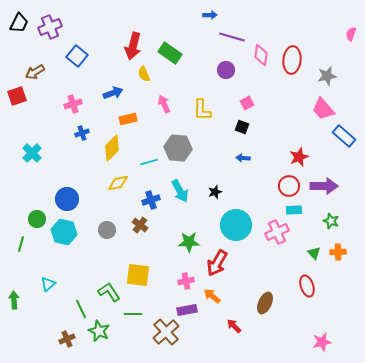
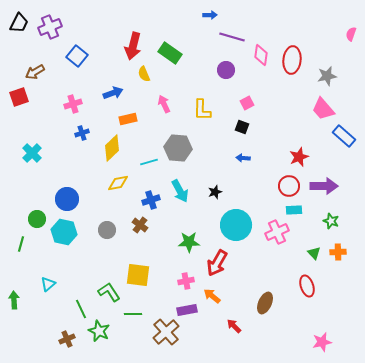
red square at (17, 96): moved 2 px right, 1 px down
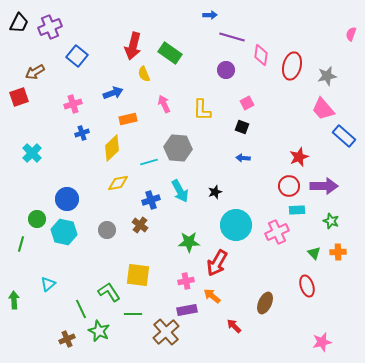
red ellipse at (292, 60): moved 6 px down; rotated 8 degrees clockwise
cyan rectangle at (294, 210): moved 3 px right
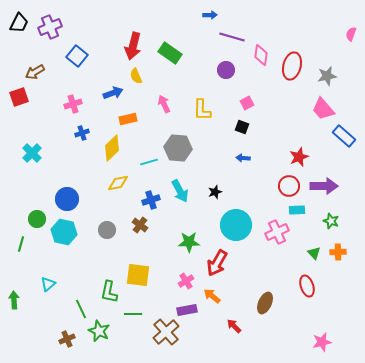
yellow semicircle at (144, 74): moved 8 px left, 2 px down
pink cross at (186, 281): rotated 21 degrees counterclockwise
green L-shape at (109, 292): rotated 135 degrees counterclockwise
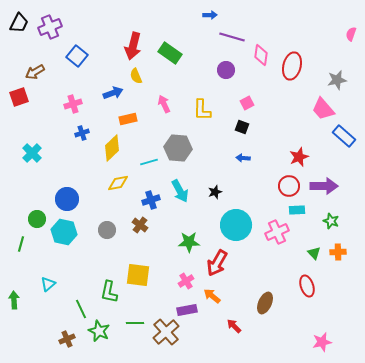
gray star at (327, 76): moved 10 px right, 4 px down
green line at (133, 314): moved 2 px right, 9 px down
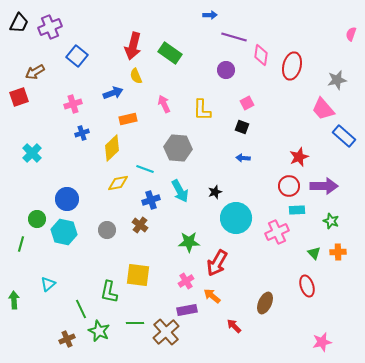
purple line at (232, 37): moved 2 px right
cyan line at (149, 162): moved 4 px left, 7 px down; rotated 36 degrees clockwise
cyan circle at (236, 225): moved 7 px up
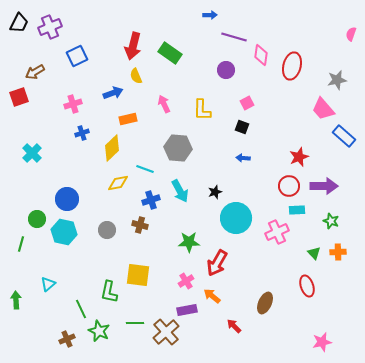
blue square at (77, 56): rotated 25 degrees clockwise
brown cross at (140, 225): rotated 21 degrees counterclockwise
green arrow at (14, 300): moved 2 px right
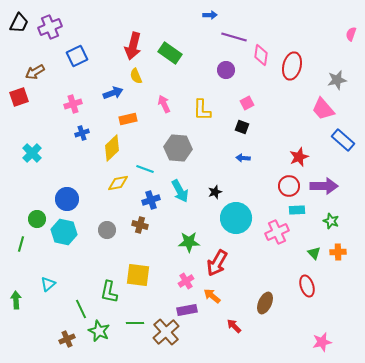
blue rectangle at (344, 136): moved 1 px left, 4 px down
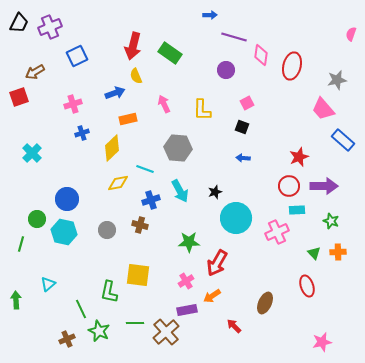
blue arrow at (113, 93): moved 2 px right
orange arrow at (212, 296): rotated 72 degrees counterclockwise
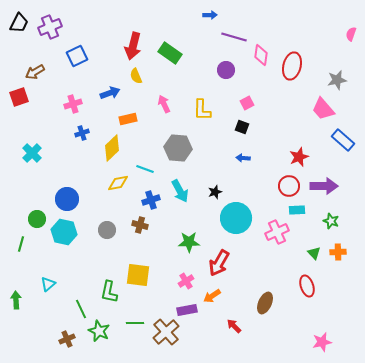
blue arrow at (115, 93): moved 5 px left
red arrow at (217, 263): moved 2 px right
